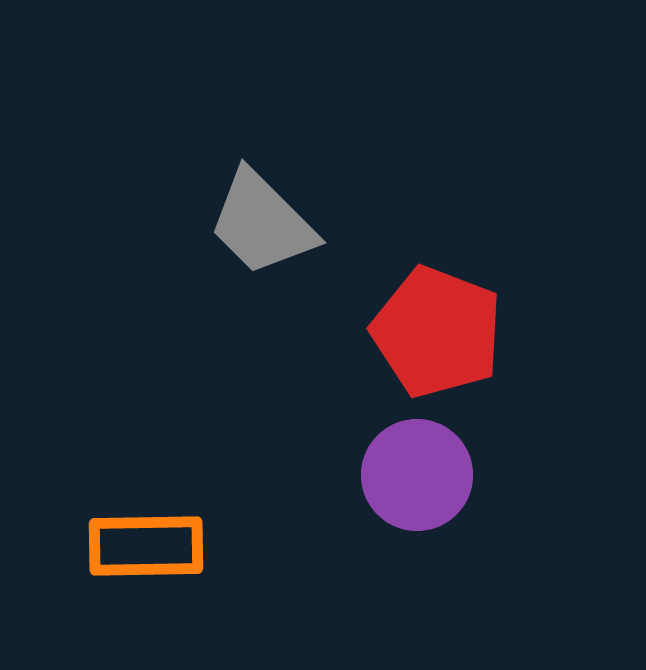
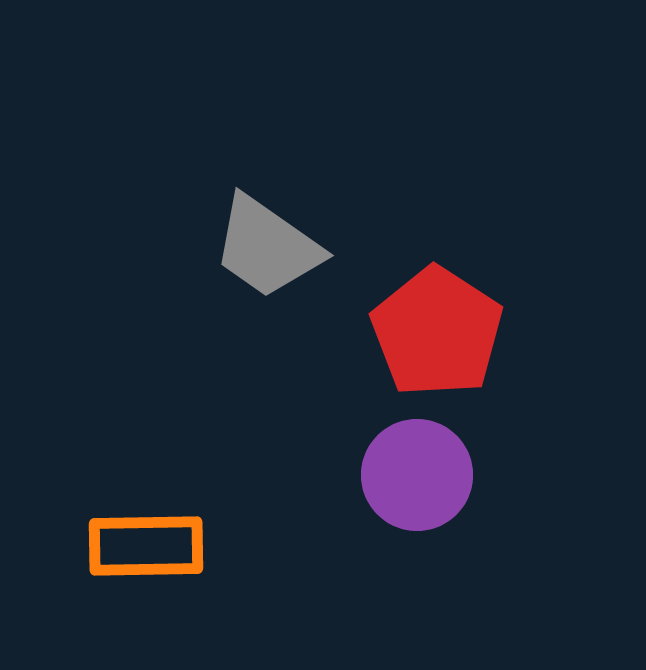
gray trapezoid: moved 5 px right, 24 px down; rotated 10 degrees counterclockwise
red pentagon: rotated 12 degrees clockwise
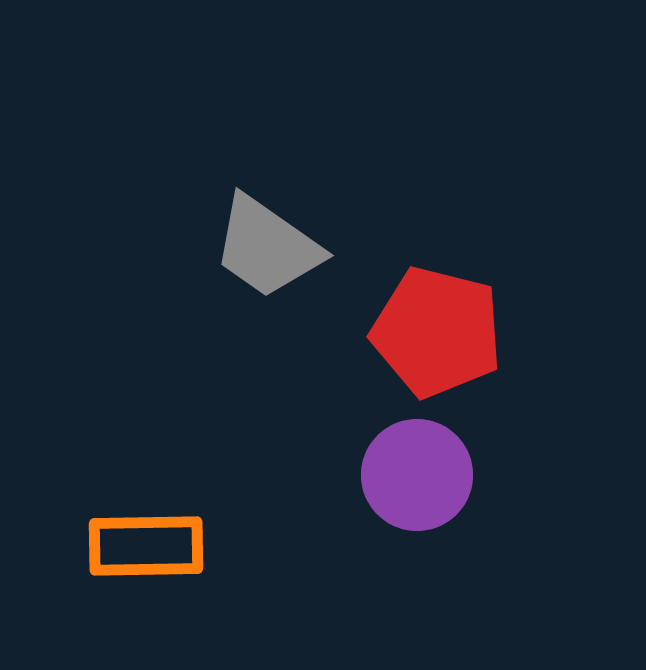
red pentagon: rotated 19 degrees counterclockwise
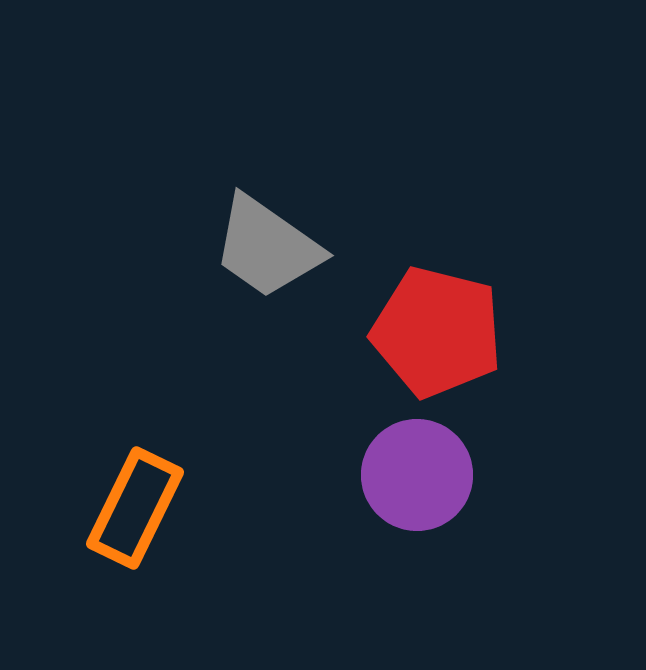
orange rectangle: moved 11 px left, 38 px up; rotated 63 degrees counterclockwise
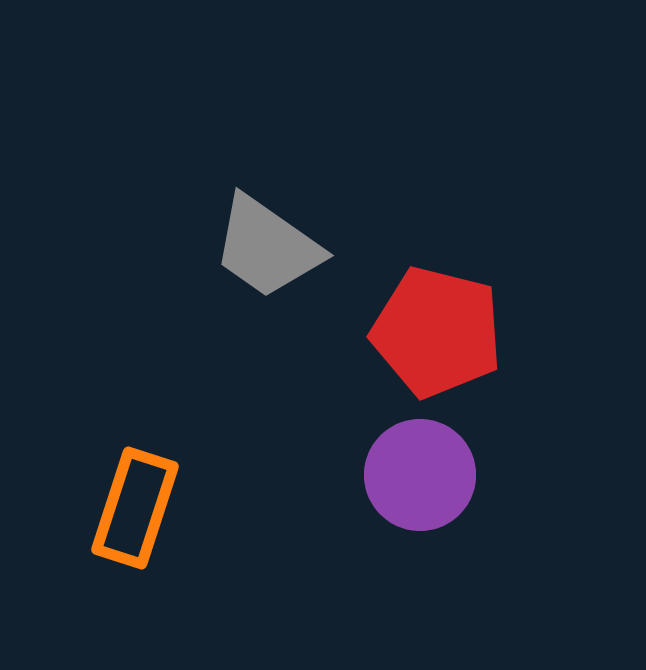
purple circle: moved 3 px right
orange rectangle: rotated 8 degrees counterclockwise
